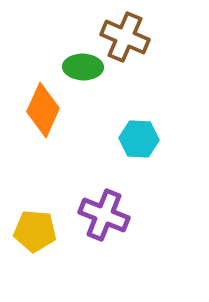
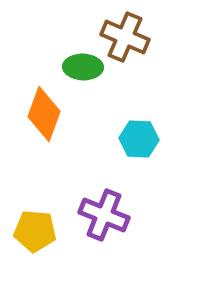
orange diamond: moved 1 px right, 4 px down; rotated 4 degrees counterclockwise
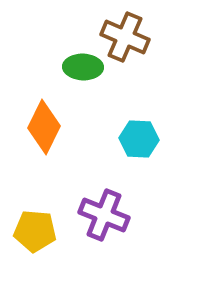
orange diamond: moved 13 px down; rotated 6 degrees clockwise
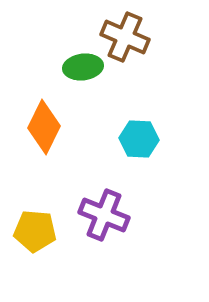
green ellipse: rotated 9 degrees counterclockwise
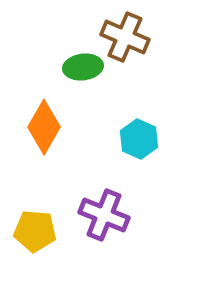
orange diamond: rotated 4 degrees clockwise
cyan hexagon: rotated 21 degrees clockwise
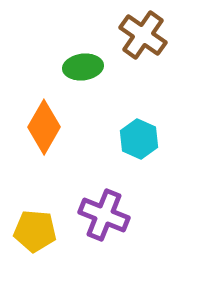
brown cross: moved 18 px right, 2 px up; rotated 12 degrees clockwise
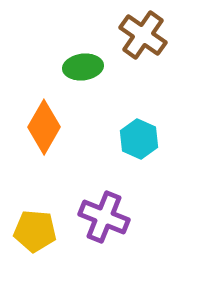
purple cross: moved 2 px down
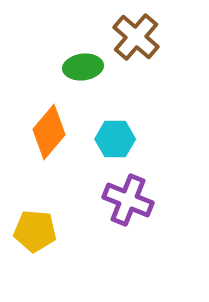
brown cross: moved 7 px left, 2 px down; rotated 6 degrees clockwise
orange diamond: moved 5 px right, 5 px down; rotated 10 degrees clockwise
cyan hexagon: moved 24 px left; rotated 24 degrees counterclockwise
purple cross: moved 24 px right, 17 px up
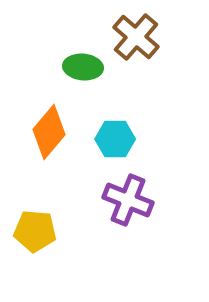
green ellipse: rotated 12 degrees clockwise
